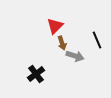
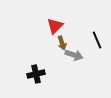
gray arrow: moved 1 px left, 1 px up
black cross: rotated 24 degrees clockwise
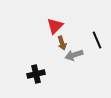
gray arrow: rotated 144 degrees clockwise
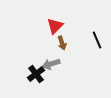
gray arrow: moved 23 px left, 9 px down
black cross: rotated 24 degrees counterclockwise
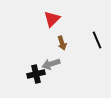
red triangle: moved 3 px left, 7 px up
black cross: rotated 24 degrees clockwise
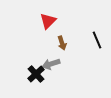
red triangle: moved 4 px left, 2 px down
black cross: rotated 30 degrees counterclockwise
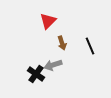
black line: moved 7 px left, 6 px down
gray arrow: moved 2 px right, 1 px down
black cross: rotated 12 degrees counterclockwise
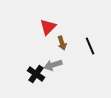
red triangle: moved 6 px down
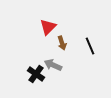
gray arrow: rotated 42 degrees clockwise
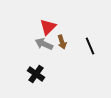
brown arrow: moved 1 px up
gray arrow: moved 9 px left, 21 px up
